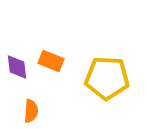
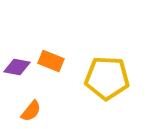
purple diamond: rotated 72 degrees counterclockwise
orange semicircle: rotated 35 degrees clockwise
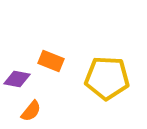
purple diamond: moved 12 px down
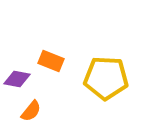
yellow pentagon: moved 1 px left
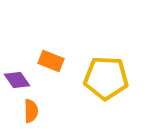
purple diamond: moved 1 px down; rotated 44 degrees clockwise
orange semicircle: rotated 40 degrees counterclockwise
